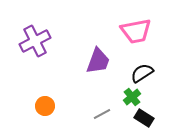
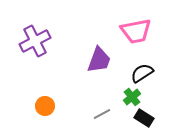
purple trapezoid: moved 1 px right, 1 px up
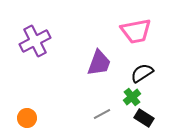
purple trapezoid: moved 3 px down
orange circle: moved 18 px left, 12 px down
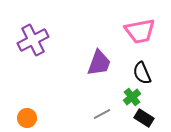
pink trapezoid: moved 4 px right
purple cross: moved 2 px left, 1 px up
black semicircle: rotated 80 degrees counterclockwise
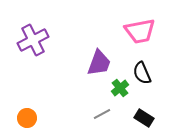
green cross: moved 12 px left, 9 px up
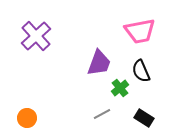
purple cross: moved 3 px right, 4 px up; rotated 16 degrees counterclockwise
black semicircle: moved 1 px left, 2 px up
